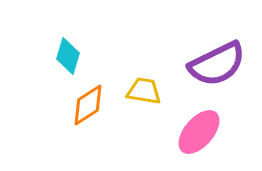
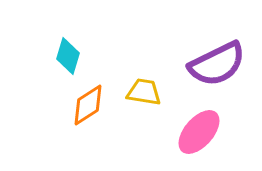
yellow trapezoid: moved 1 px down
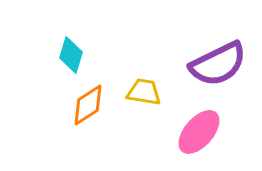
cyan diamond: moved 3 px right, 1 px up
purple semicircle: moved 1 px right
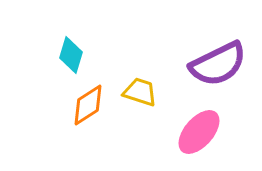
yellow trapezoid: moved 4 px left; rotated 9 degrees clockwise
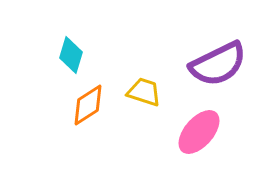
yellow trapezoid: moved 4 px right
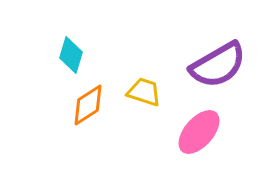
purple semicircle: moved 1 px down; rotated 4 degrees counterclockwise
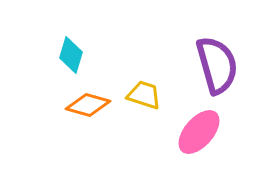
purple semicircle: moved 1 px left; rotated 76 degrees counterclockwise
yellow trapezoid: moved 3 px down
orange diamond: rotated 48 degrees clockwise
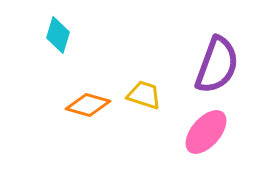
cyan diamond: moved 13 px left, 20 px up
purple semicircle: rotated 36 degrees clockwise
pink ellipse: moved 7 px right
